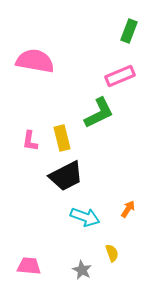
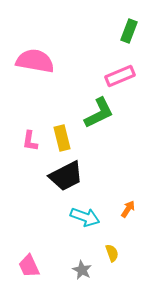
pink trapezoid: rotated 120 degrees counterclockwise
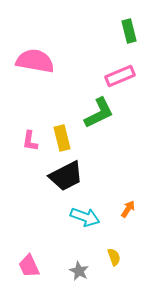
green rectangle: rotated 35 degrees counterclockwise
yellow semicircle: moved 2 px right, 4 px down
gray star: moved 3 px left, 1 px down
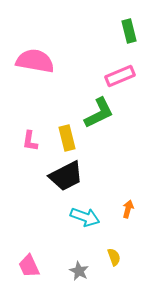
yellow rectangle: moved 5 px right
orange arrow: rotated 18 degrees counterclockwise
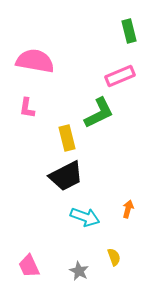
pink L-shape: moved 3 px left, 33 px up
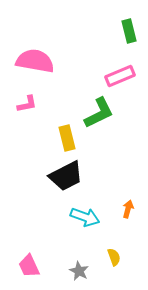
pink L-shape: moved 4 px up; rotated 110 degrees counterclockwise
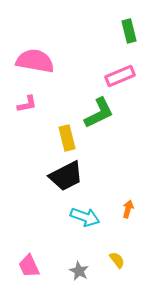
yellow semicircle: moved 3 px right, 3 px down; rotated 18 degrees counterclockwise
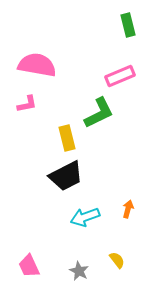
green rectangle: moved 1 px left, 6 px up
pink semicircle: moved 2 px right, 4 px down
cyan arrow: rotated 140 degrees clockwise
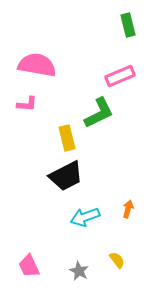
pink L-shape: rotated 15 degrees clockwise
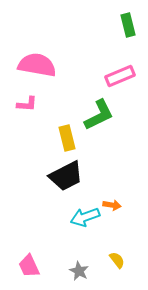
green L-shape: moved 2 px down
orange arrow: moved 16 px left, 4 px up; rotated 84 degrees clockwise
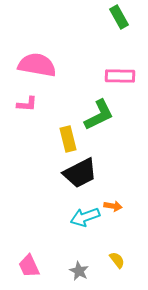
green rectangle: moved 9 px left, 8 px up; rotated 15 degrees counterclockwise
pink rectangle: rotated 24 degrees clockwise
yellow rectangle: moved 1 px right, 1 px down
black trapezoid: moved 14 px right, 3 px up
orange arrow: moved 1 px right, 1 px down
